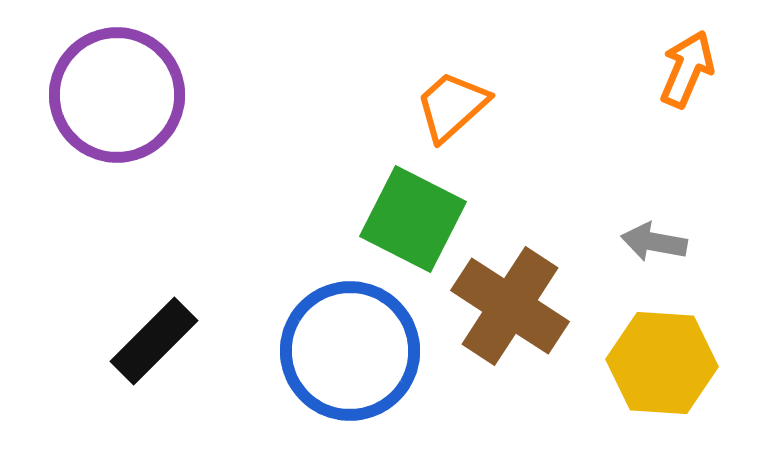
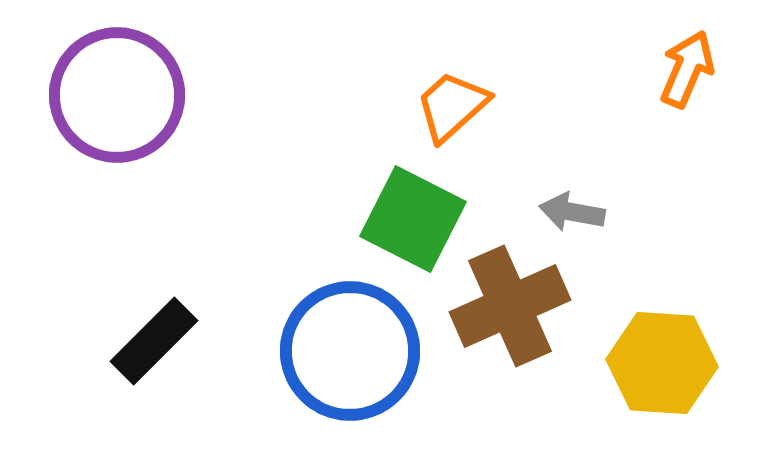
gray arrow: moved 82 px left, 30 px up
brown cross: rotated 33 degrees clockwise
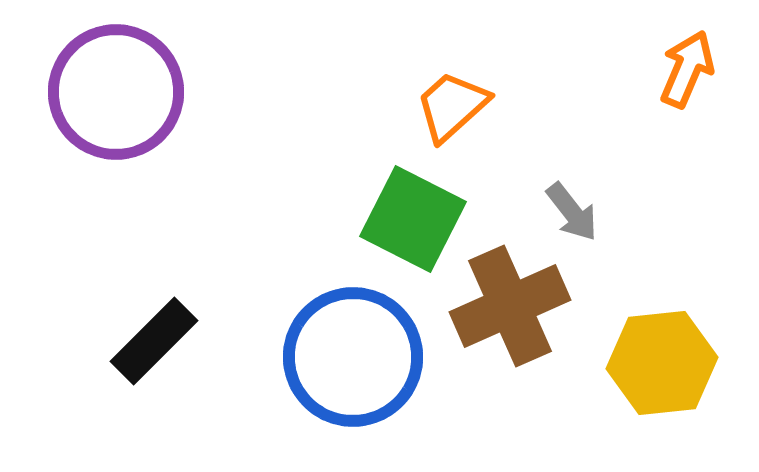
purple circle: moved 1 px left, 3 px up
gray arrow: rotated 138 degrees counterclockwise
blue circle: moved 3 px right, 6 px down
yellow hexagon: rotated 10 degrees counterclockwise
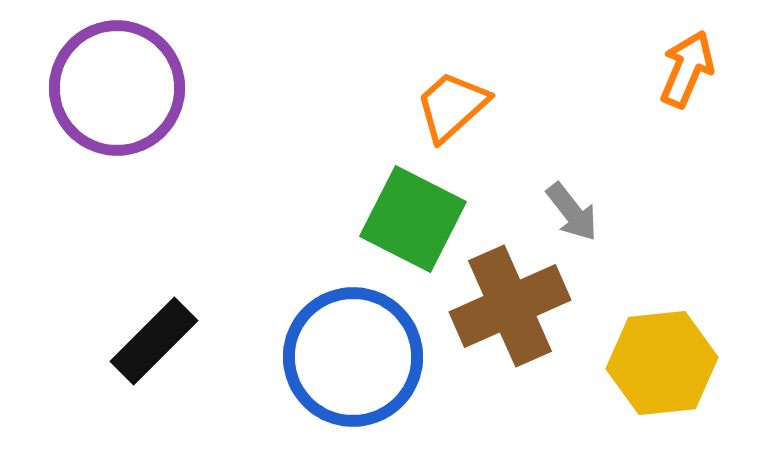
purple circle: moved 1 px right, 4 px up
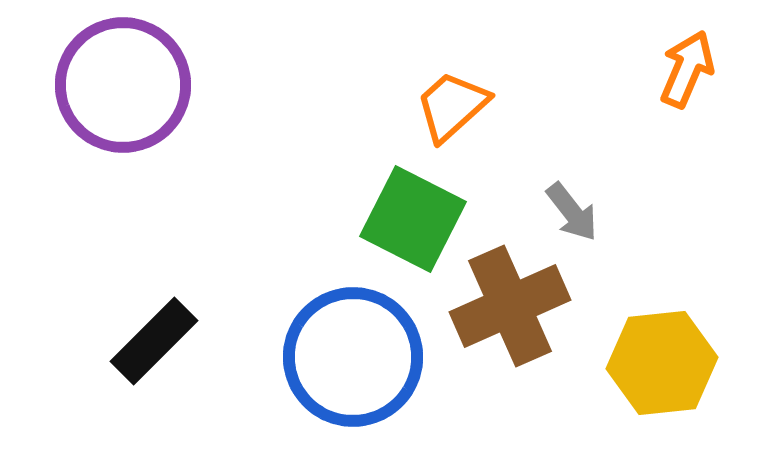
purple circle: moved 6 px right, 3 px up
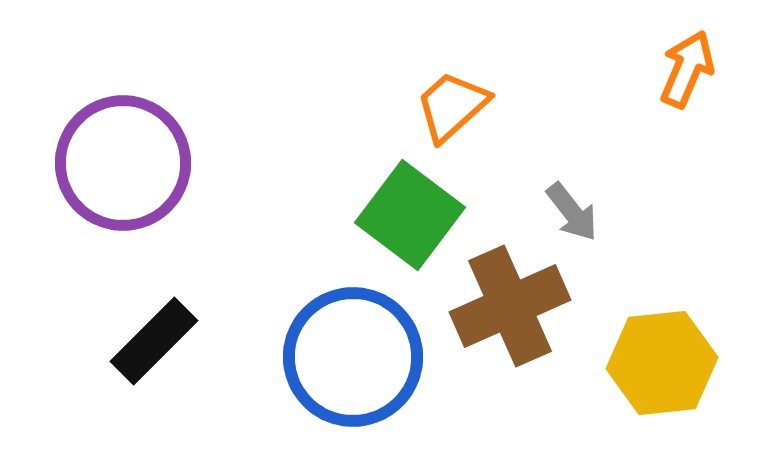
purple circle: moved 78 px down
green square: moved 3 px left, 4 px up; rotated 10 degrees clockwise
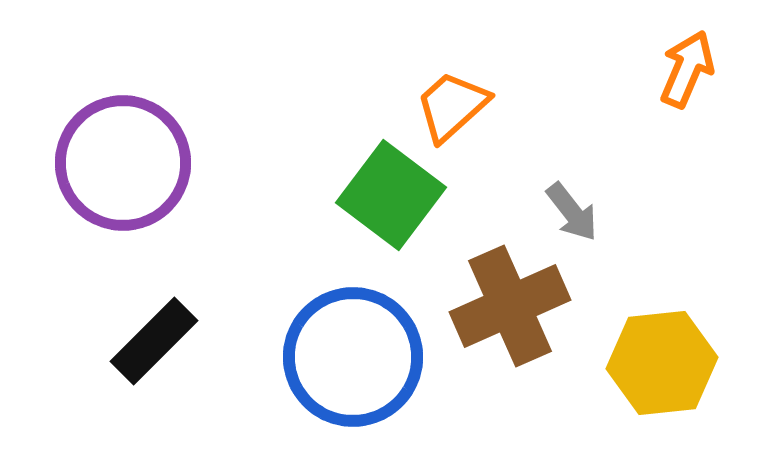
green square: moved 19 px left, 20 px up
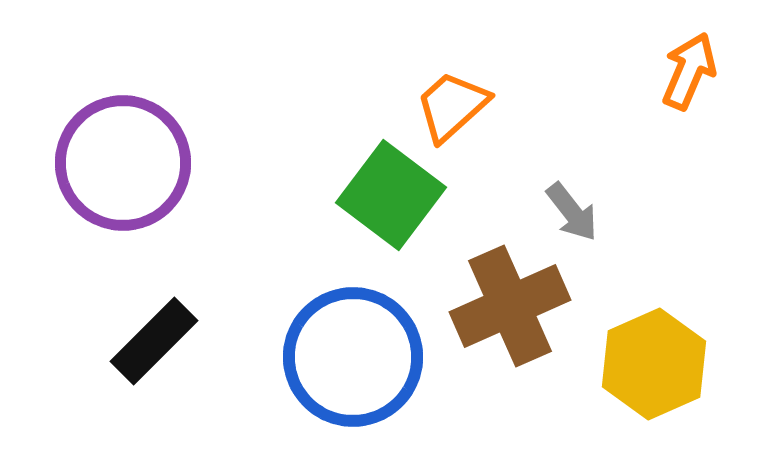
orange arrow: moved 2 px right, 2 px down
yellow hexagon: moved 8 px left, 1 px down; rotated 18 degrees counterclockwise
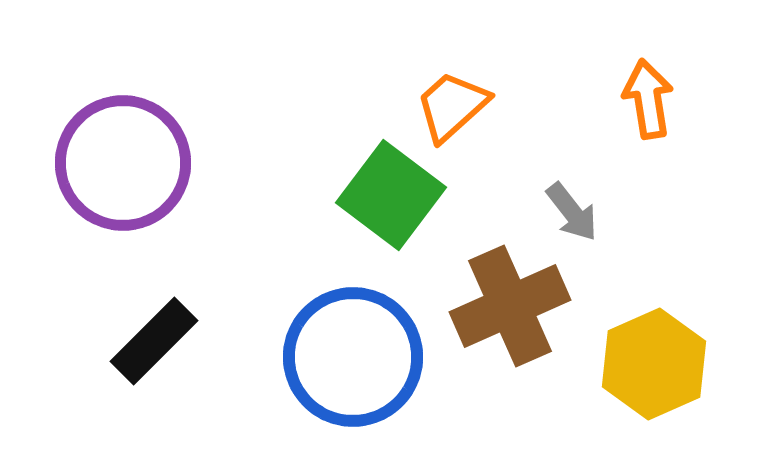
orange arrow: moved 41 px left, 28 px down; rotated 32 degrees counterclockwise
